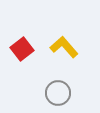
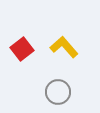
gray circle: moved 1 px up
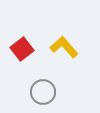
gray circle: moved 15 px left
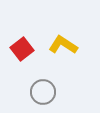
yellow L-shape: moved 1 px left, 2 px up; rotated 16 degrees counterclockwise
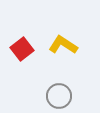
gray circle: moved 16 px right, 4 px down
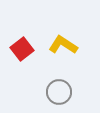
gray circle: moved 4 px up
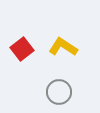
yellow L-shape: moved 2 px down
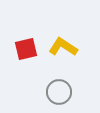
red square: moved 4 px right; rotated 25 degrees clockwise
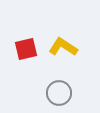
gray circle: moved 1 px down
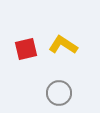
yellow L-shape: moved 2 px up
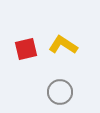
gray circle: moved 1 px right, 1 px up
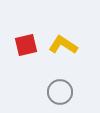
red square: moved 4 px up
